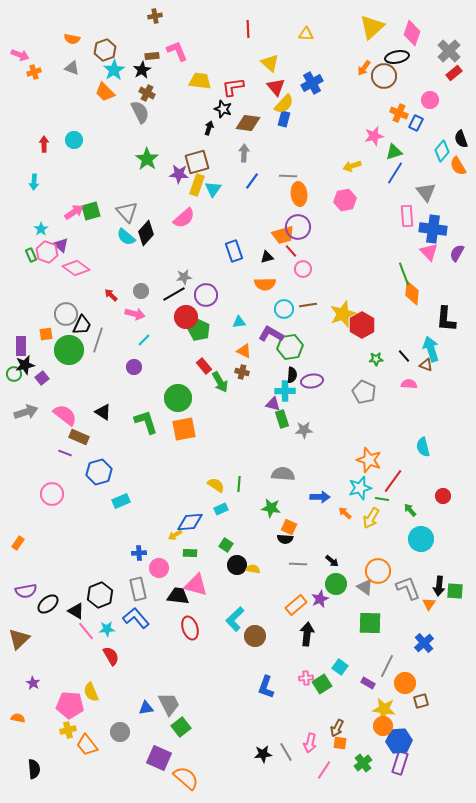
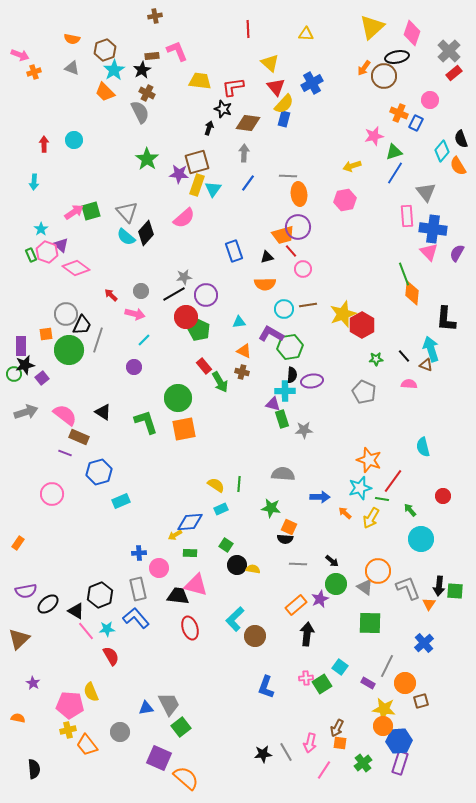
blue line at (252, 181): moved 4 px left, 2 px down
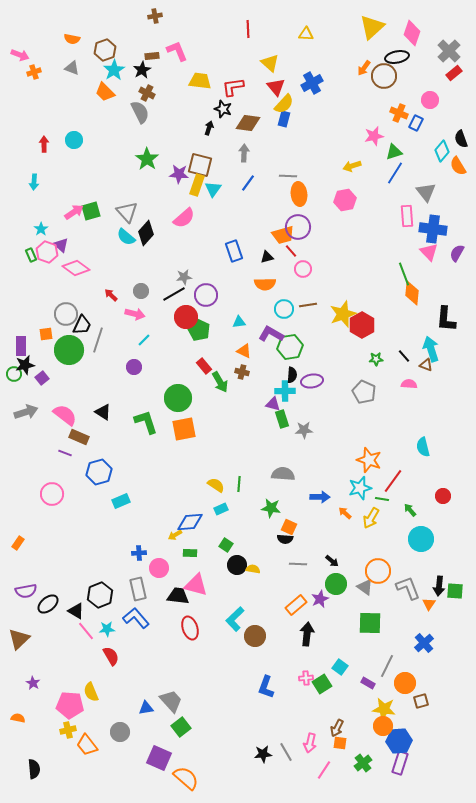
brown square at (197, 162): moved 3 px right, 3 px down; rotated 30 degrees clockwise
gray trapezoid at (169, 704): moved 2 px right, 3 px up; rotated 15 degrees counterclockwise
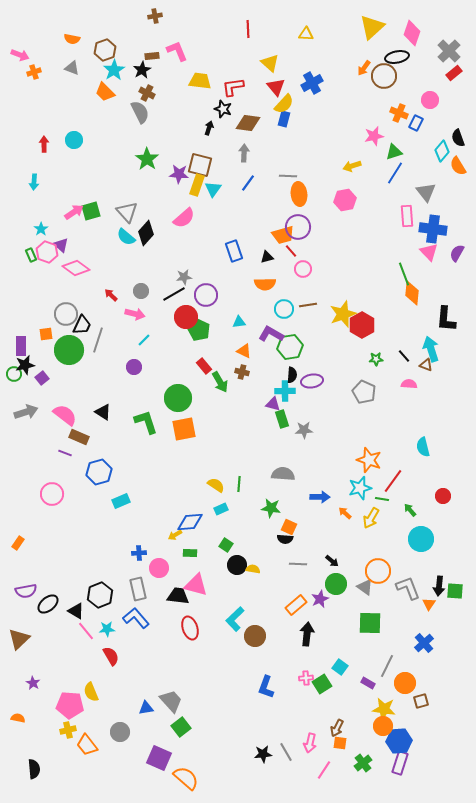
black semicircle at (461, 139): moved 3 px left, 1 px up
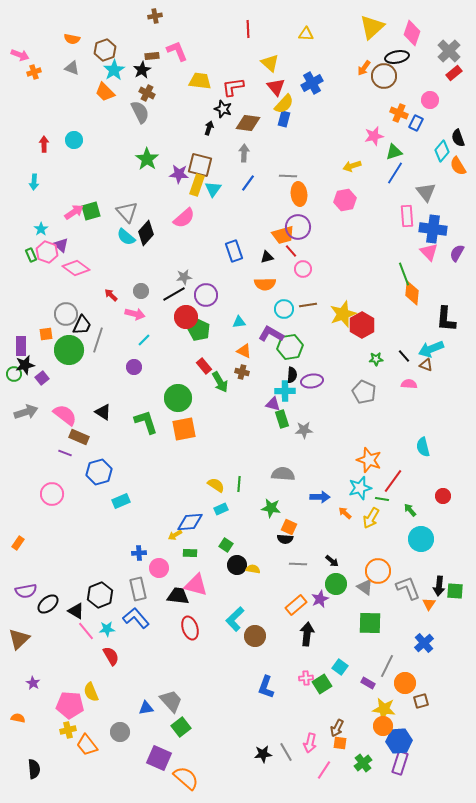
cyan arrow at (431, 349): rotated 95 degrees counterclockwise
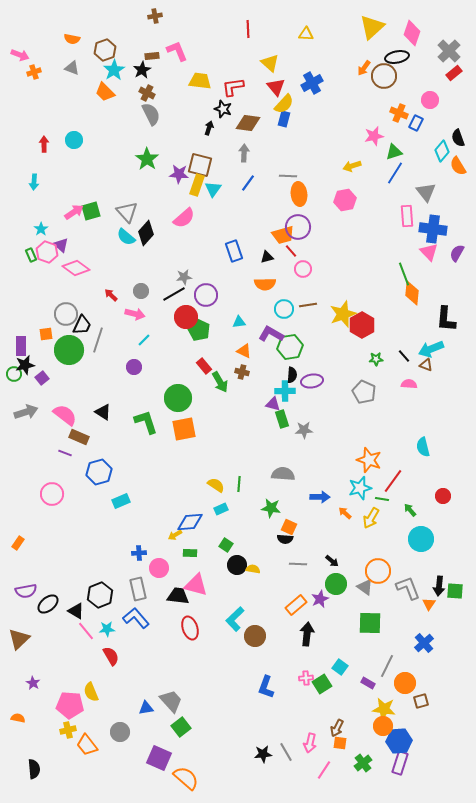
gray semicircle at (140, 112): moved 11 px right, 2 px down
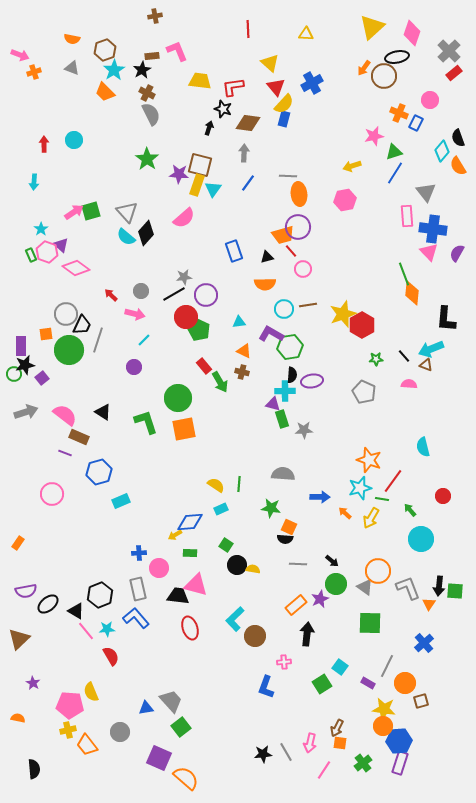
pink cross at (306, 678): moved 22 px left, 16 px up
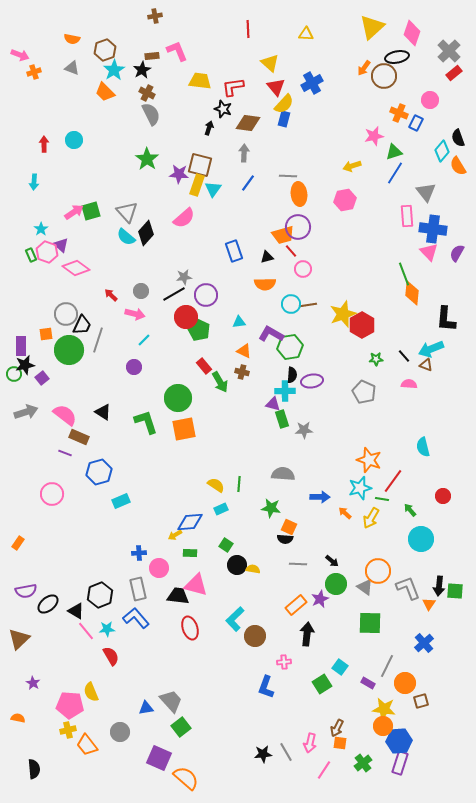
cyan circle at (284, 309): moved 7 px right, 5 px up
